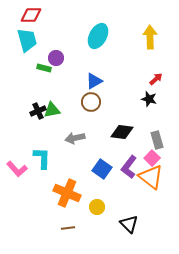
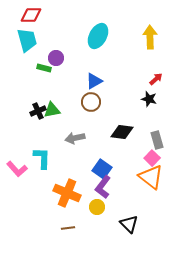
purple L-shape: moved 26 px left, 20 px down
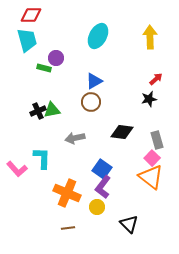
black star: rotated 28 degrees counterclockwise
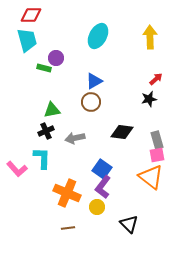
black cross: moved 8 px right, 20 px down
pink square: moved 5 px right, 3 px up; rotated 35 degrees clockwise
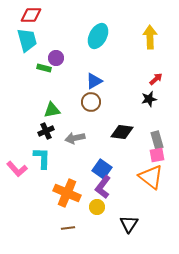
black triangle: rotated 18 degrees clockwise
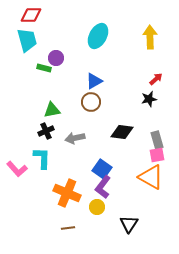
orange triangle: rotated 8 degrees counterclockwise
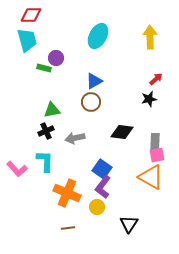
gray rectangle: moved 2 px left, 2 px down; rotated 18 degrees clockwise
cyan L-shape: moved 3 px right, 3 px down
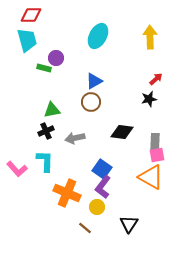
brown line: moved 17 px right; rotated 48 degrees clockwise
